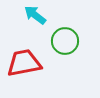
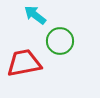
green circle: moved 5 px left
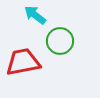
red trapezoid: moved 1 px left, 1 px up
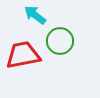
red trapezoid: moved 7 px up
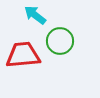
red trapezoid: rotated 6 degrees clockwise
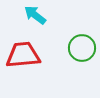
green circle: moved 22 px right, 7 px down
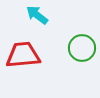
cyan arrow: moved 2 px right
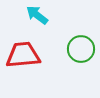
green circle: moved 1 px left, 1 px down
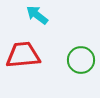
green circle: moved 11 px down
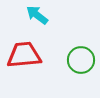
red trapezoid: moved 1 px right
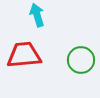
cyan arrow: rotated 35 degrees clockwise
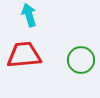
cyan arrow: moved 8 px left
